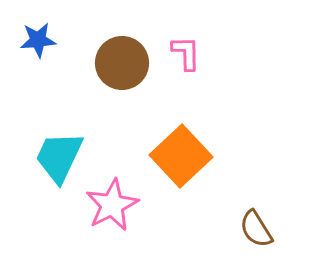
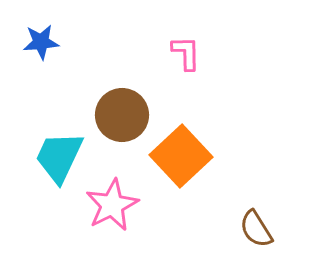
blue star: moved 3 px right, 2 px down
brown circle: moved 52 px down
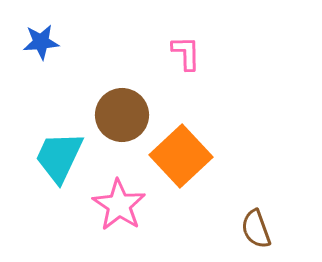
pink star: moved 7 px right; rotated 12 degrees counterclockwise
brown semicircle: rotated 12 degrees clockwise
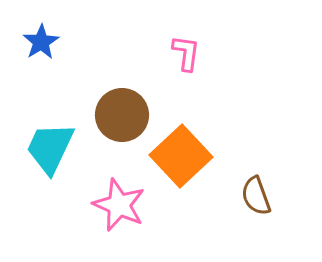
blue star: rotated 27 degrees counterclockwise
pink L-shape: rotated 9 degrees clockwise
cyan trapezoid: moved 9 px left, 9 px up
pink star: rotated 10 degrees counterclockwise
brown semicircle: moved 33 px up
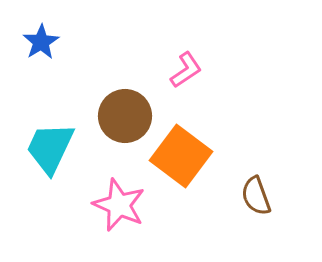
pink L-shape: moved 17 px down; rotated 48 degrees clockwise
brown circle: moved 3 px right, 1 px down
orange square: rotated 10 degrees counterclockwise
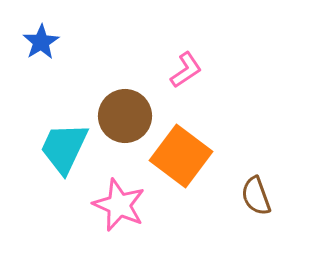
cyan trapezoid: moved 14 px right
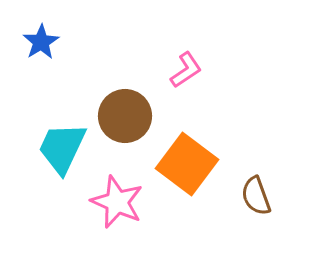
cyan trapezoid: moved 2 px left
orange square: moved 6 px right, 8 px down
pink star: moved 2 px left, 3 px up
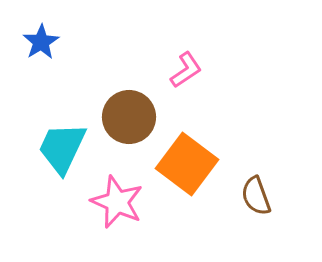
brown circle: moved 4 px right, 1 px down
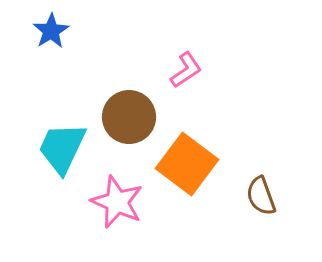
blue star: moved 10 px right, 11 px up
brown semicircle: moved 5 px right
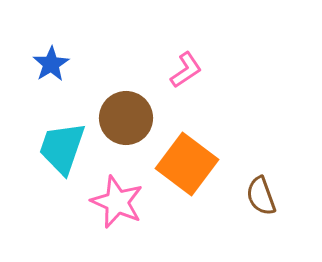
blue star: moved 33 px down
brown circle: moved 3 px left, 1 px down
cyan trapezoid: rotated 6 degrees counterclockwise
